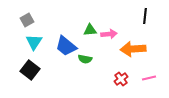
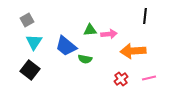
orange arrow: moved 2 px down
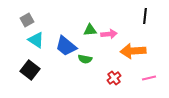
cyan triangle: moved 2 px right, 2 px up; rotated 30 degrees counterclockwise
red cross: moved 7 px left, 1 px up
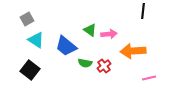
black line: moved 2 px left, 5 px up
gray square: moved 1 px up
green triangle: rotated 40 degrees clockwise
green semicircle: moved 4 px down
red cross: moved 10 px left, 12 px up
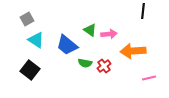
blue trapezoid: moved 1 px right, 1 px up
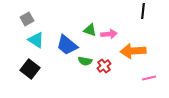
green triangle: rotated 16 degrees counterclockwise
green semicircle: moved 2 px up
black square: moved 1 px up
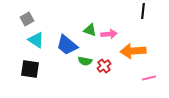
black square: rotated 30 degrees counterclockwise
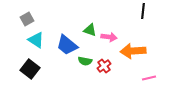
pink arrow: moved 3 px down; rotated 14 degrees clockwise
black square: rotated 30 degrees clockwise
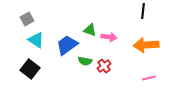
blue trapezoid: rotated 105 degrees clockwise
orange arrow: moved 13 px right, 6 px up
